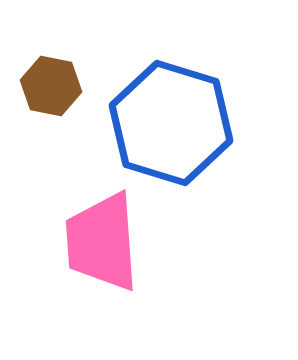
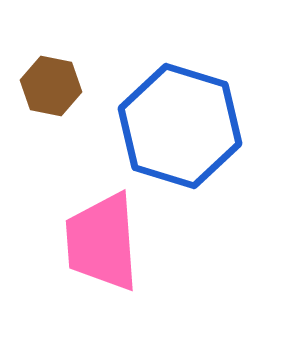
blue hexagon: moved 9 px right, 3 px down
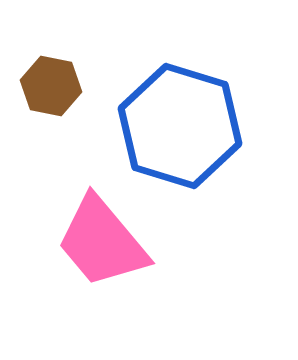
pink trapezoid: rotated 36 degrees counterclockwise
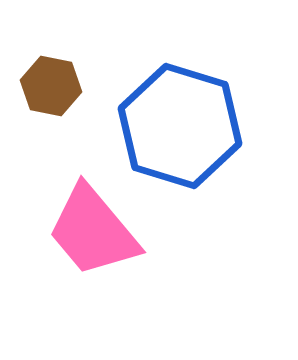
pink trapezoid: moved 9 px left, 11 px up
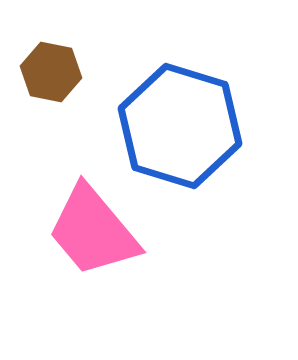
brown hexagon: moved 14 px up
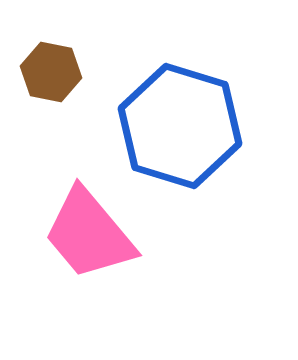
pink trapezoid: moved 4 px left, 3 px down
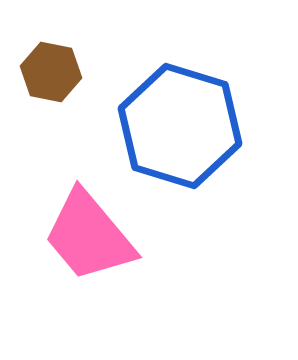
pink trapezoid: moved 2 px down
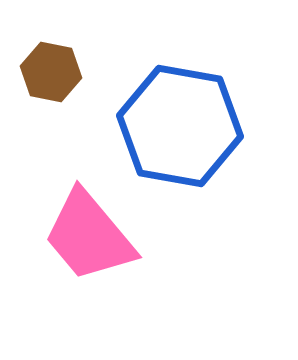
blue hexagon: rotated 7 degrees counterclockwise
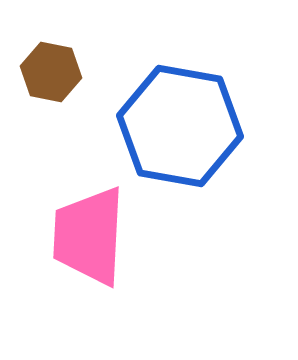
pink trapezoid: rotated 43 degrees clockwise
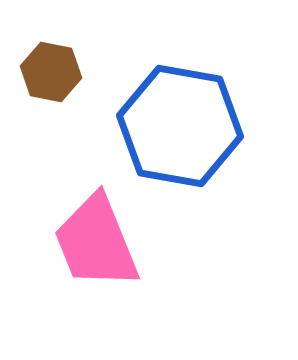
pink trapezoid: moved 7 px right, 6 px down; rotated 25 degrees counterclockwise
